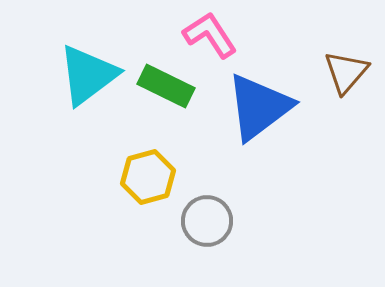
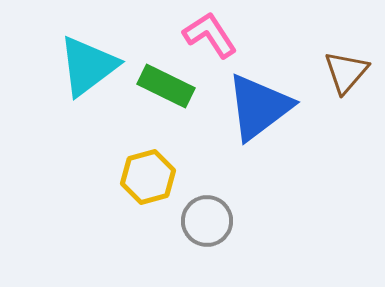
cyan triangle: moved 9 px up
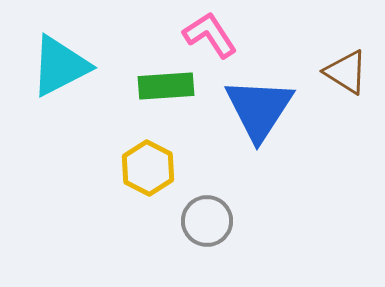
cyan triangle: moved 28 px left; rotated 10 degrees clockwise
brown triangle: rotated 39 degrees counterclockwise
green rectangle: rotated 30 degrees counterclockwise
blue triangle: moved 2 px down; rotated 20 degrees counterclockwise
yellow hexagon: moved 9 px up; rotated 18 degrees counterclockwise
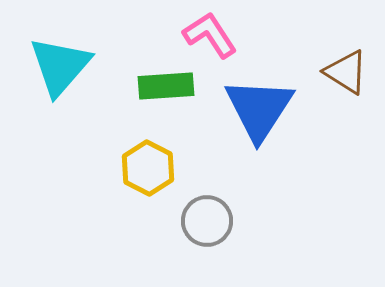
cyan triangle: rotated 22 degrees counterclockwise
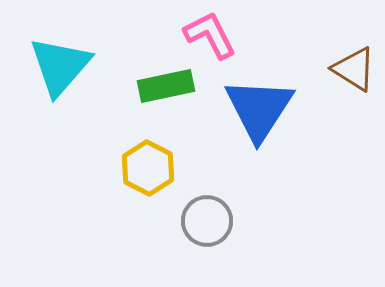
pink L-shape: rotated 6 degrees clockwise
brown triangle: moved 8 px right, 3 px up
green rectangle: rotated 8 degrees counterclockwise
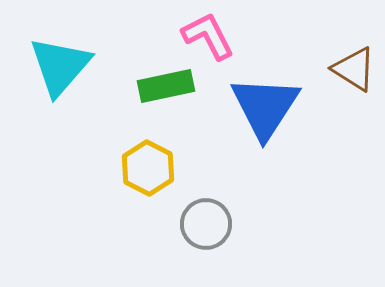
pink L-shape: moved 2 px left, 1 px down
blue triangle: moved 6 px right, 2 px up
gray circle: moved 1 px left, 3 px down
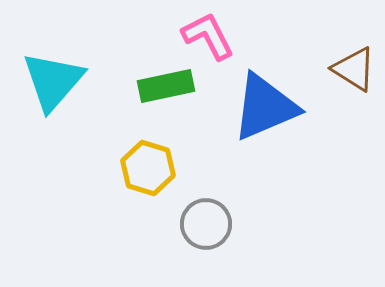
cyan triangle: moved 7 px left, 15 px down
blue triangle: rotated 34 degrees clockwise
yellow hexagon: rotated 10 degrees counterclockwise
